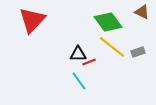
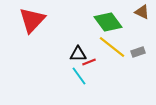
cyan line: moved 5 px up
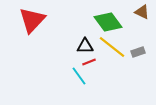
black triangle: moved 7 px right, 8 px up
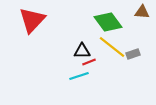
brown triangle: rotated 21 degrees counterclockwise
black triangle: moved 3 px left, 5 px down
gray rectangle: moved 5 px left, 2 px down
cyan line: rotated 72 degrees counterclockwise
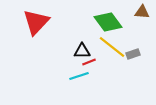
red triangle: moved 4 px right, 2 px down
